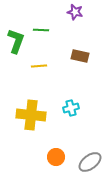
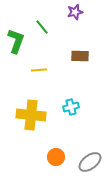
purple star: rotated 28 degrees counterclockwise
green line: moved 1 px right, 3 px up; rotated 49 degrees clockwise
brown rectangle: rotated 12 degrees counterclockwise
yellow line: moved 4 px down
cyan cross: moved 1 px up
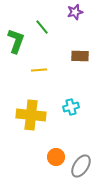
gray ellipse: moved 9 px left, 4 px down; rotated 20 degrees counterclockwise
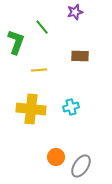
green L-shape: moved 1 px down
yellow cross: moved 6 px up
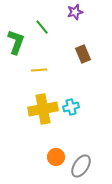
brown rectangle: moved 3 px right, 2 px up; rotated 66 degrees clockwise
yellow cross: moved 12 px right; rotated 16 degrees counterclockwise
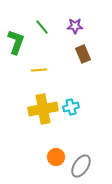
purple star: moved 14 px down; rotated 14 degrees clockwise
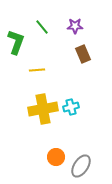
yellow line: moved 2 px left
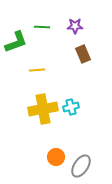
green line: rotated 49 degrees counterclockwise
green L-shape: rotated 50 degrees clockwise
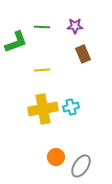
yellow line: moved 5 px right
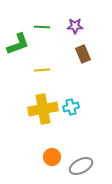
green L-shape: moved 2 px right, 2 px down
orange circle: moved 4 px left
gray ellipse: rotated 30 degrees clockwise
